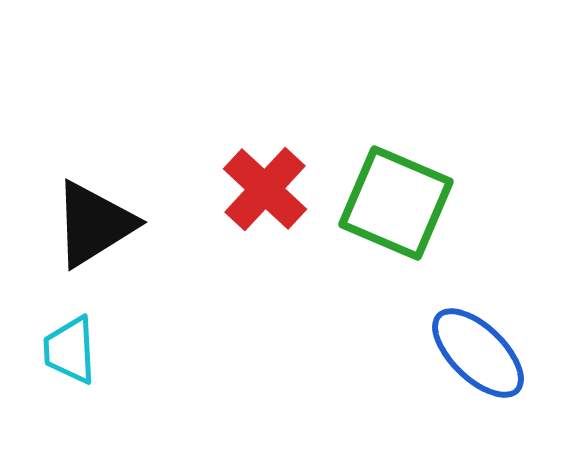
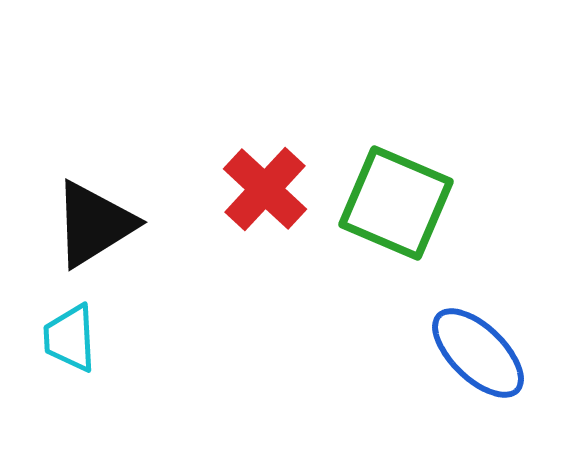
cyan trapezoid: moved 12 px up
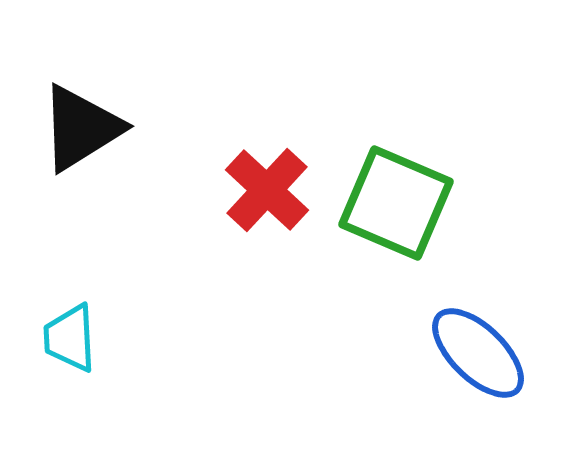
red cross: moved 2 px right, 1 px down
black triangle: moved 13 px left, 96 px up
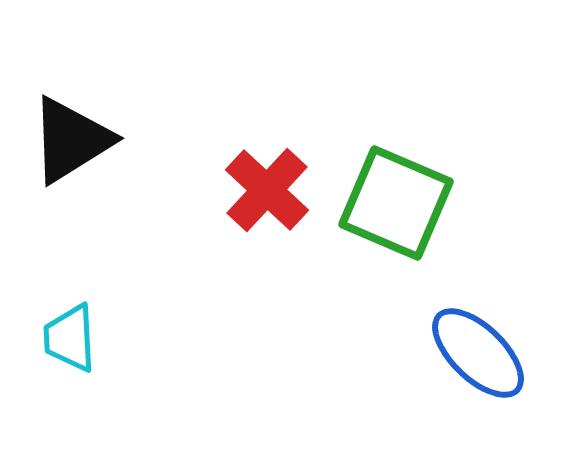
black triangle: moved 10 px left, 12 px down
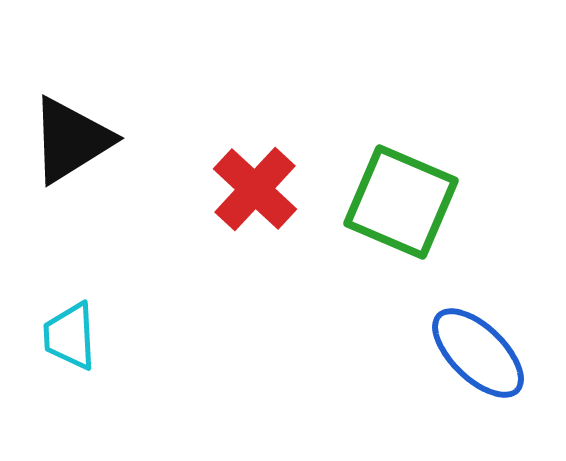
red cross: moved 12 px left, 1 px up
green square: moved 5 px right, 1 px up
cyan trapezoid: moved 2 px up
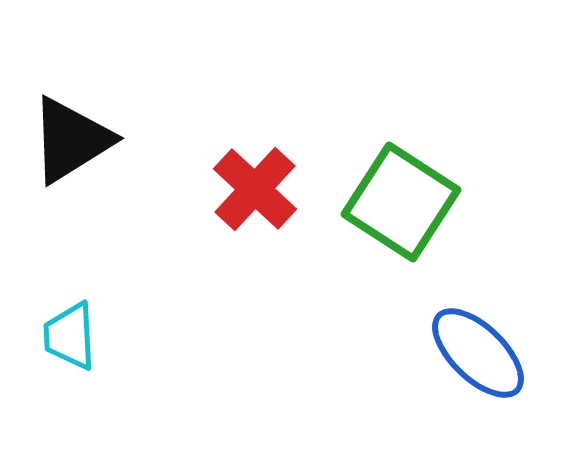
green square: rotated 10 degrees clockwise
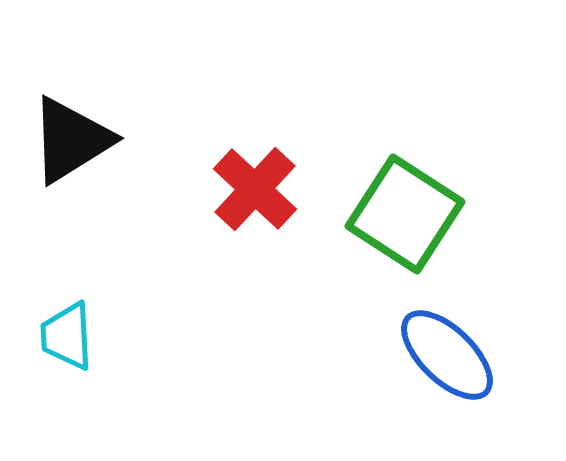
green square: moved 4 px right, 12 px down
cyan trapezoid: moved 3 px left
blue ellipse: moved 31 px left, 2 px down
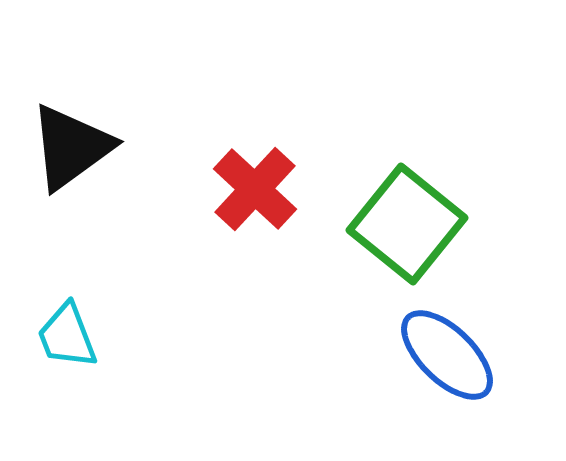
black triangle: moved 7 px down; rotated 4 degrees counterclockwise
green square: moved 2 px right, 10 px down; rotated 6 degrees clockwise
cyan trapezoid: rotated 18 degrees counterclockwise
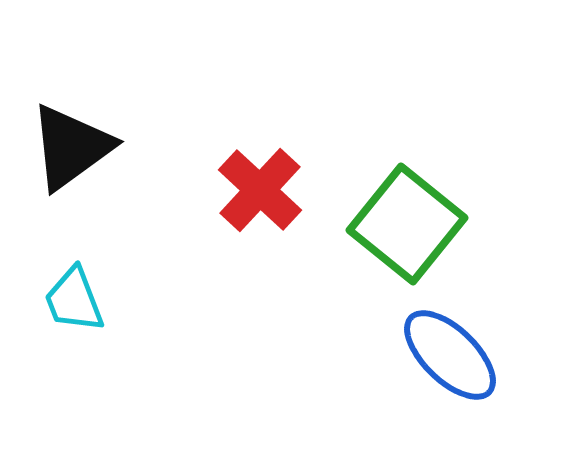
red cross: moved 5 px right, 1 px down
cyan trapezoid: moved 7 px right, 36 px up
blue ellipse: moved 3 px right
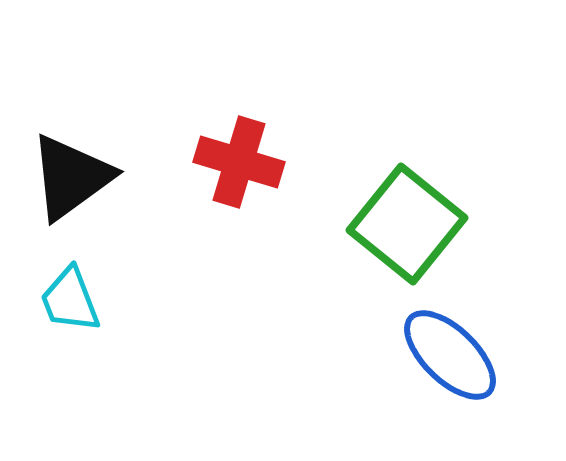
black triangle: moved 30 px down
red cross: moved 21 px left, 28 px up; rotated 26 degrees counterclockwise
cyan trapezoid: moved 4 px left
